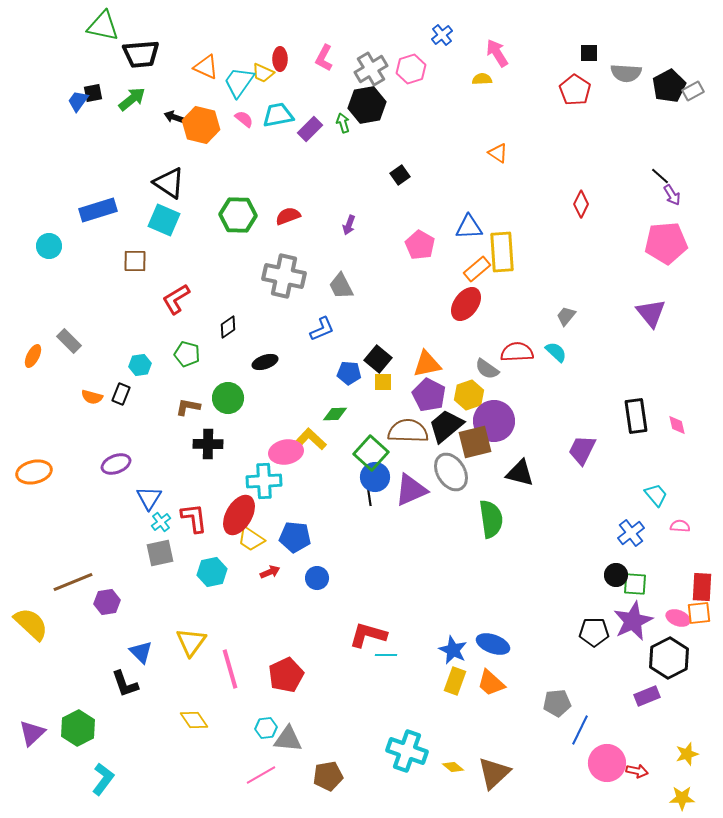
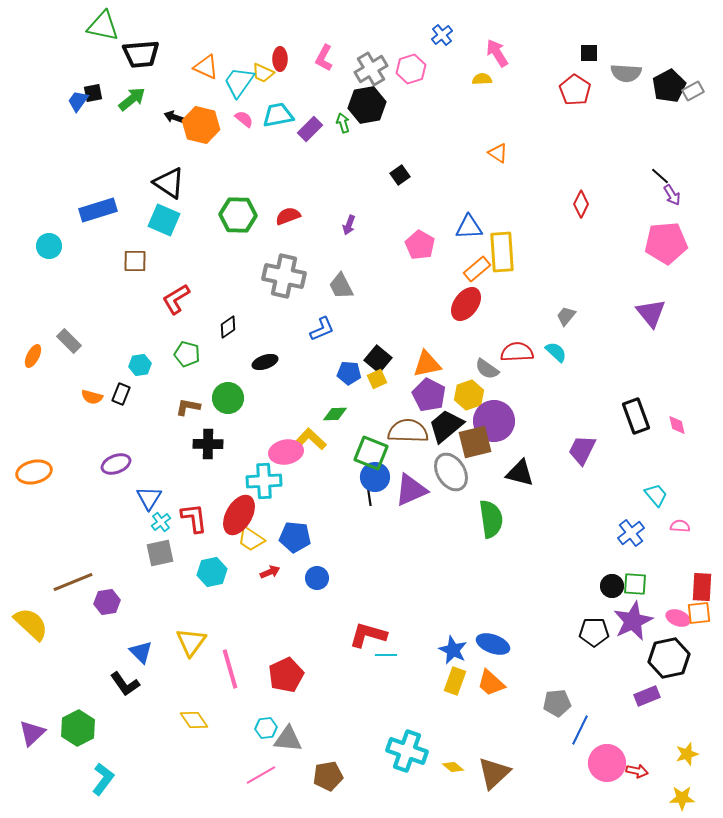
yellow square at (383, 382): moved 6 px left, 3 px up; rotated 24 degrees counterclockwise
black rectangle at (636, 416): rotated 12 degrees counterclockwise
green square at (371, 453): rotated 20 degrees counterclockwise
black circle at (616, 575): moved 4 px left, 11 px down
black hexagon at (669, 658): rotated 15 degrees clockwise
black L-shape at (125, 684): rotated 16 degrees counterclockwise
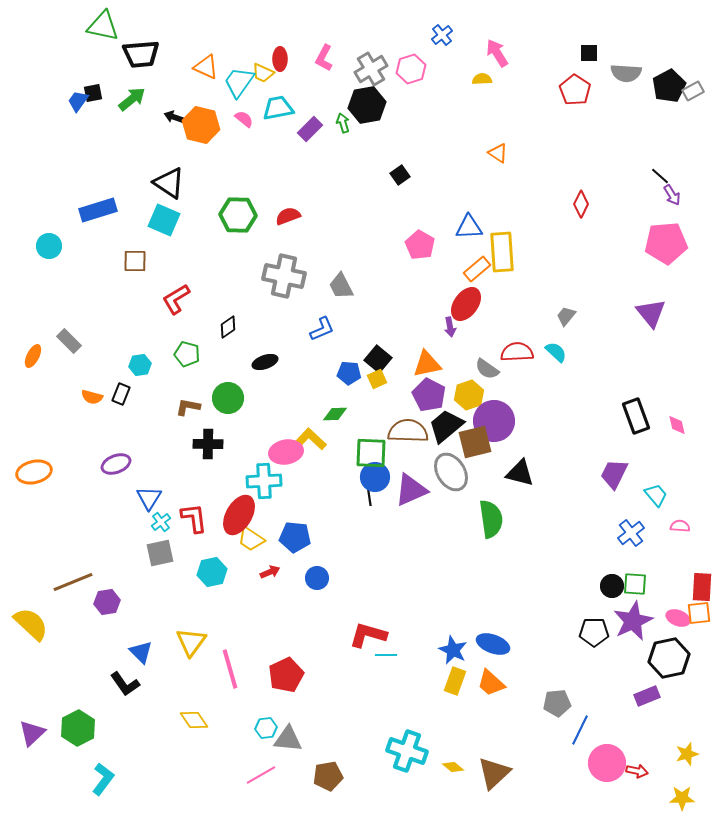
cyan trapezoid at (278, 115): moved 7 px up
purple arrow at (349, 225): moved 101 px right, 102 px down; rotated 30 degrees counterclockwise
purple trapezoid at (582, 450): moved 32 px right, 24 px down
green square at (371, 453): rotated 20 degrees counterclockwise
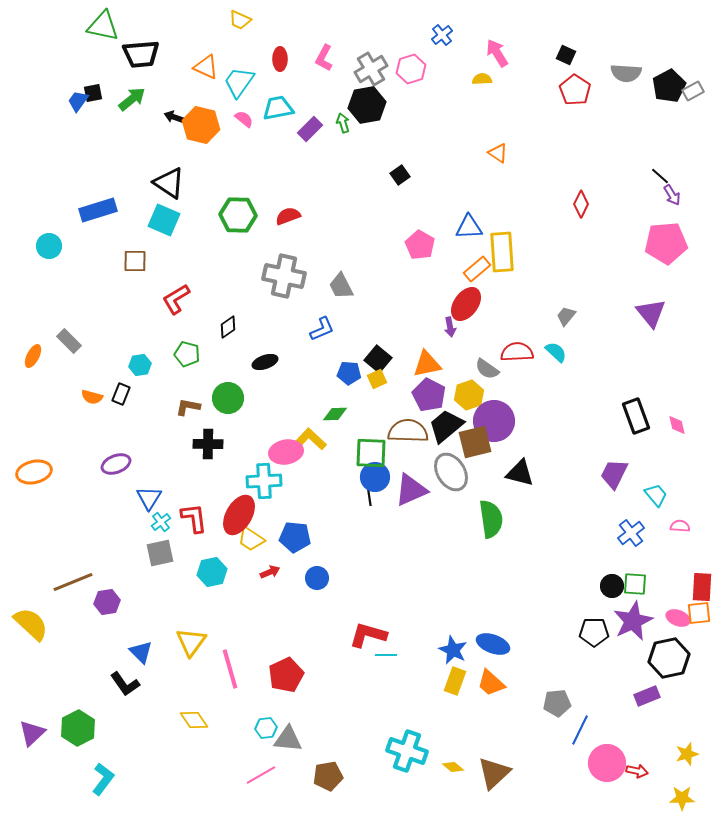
black square at (589, 53): moved 23 px left, 2 px down; rotated 24 degrees clockwise
yellow trapezoid at (263, 73): moved 23 px left, 53 px up
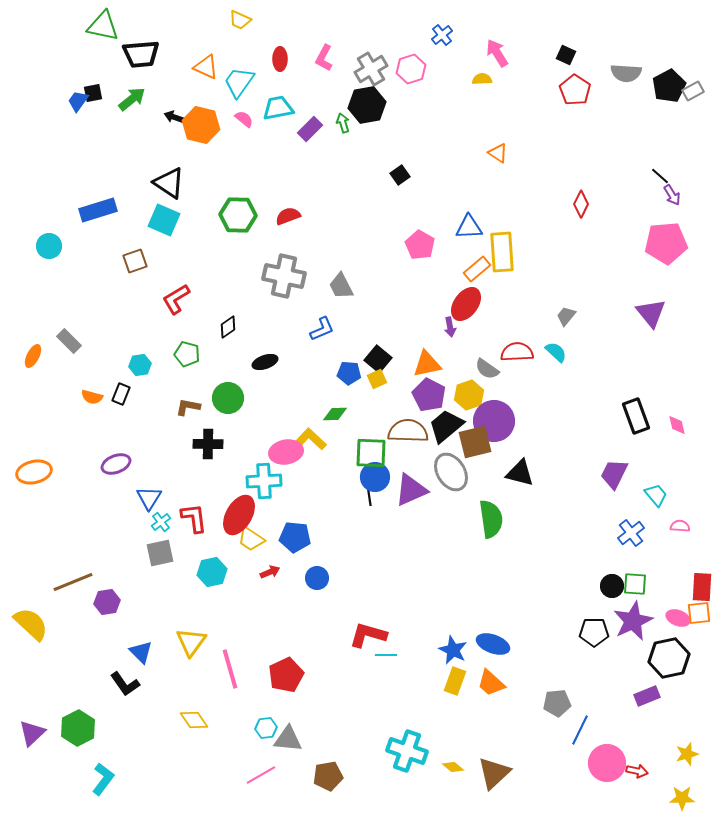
brown square at (135, 261): rotated 20 degrees counterclockwise
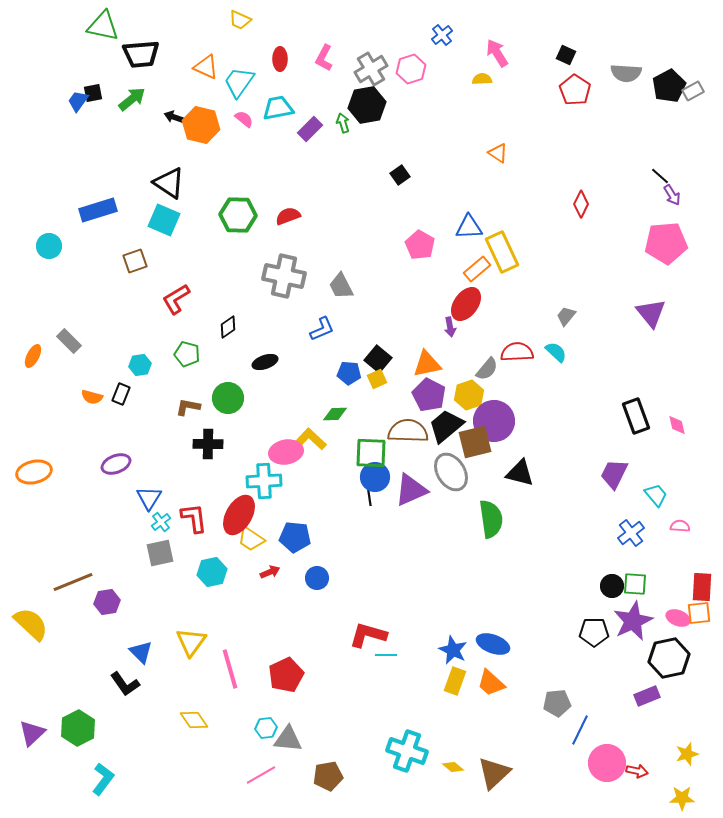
yellow rectangle at (502, 252): rotated 21 degrees counterclockwise
gray semicircle at (487, 369): rotated 85 degrees counterclockwise
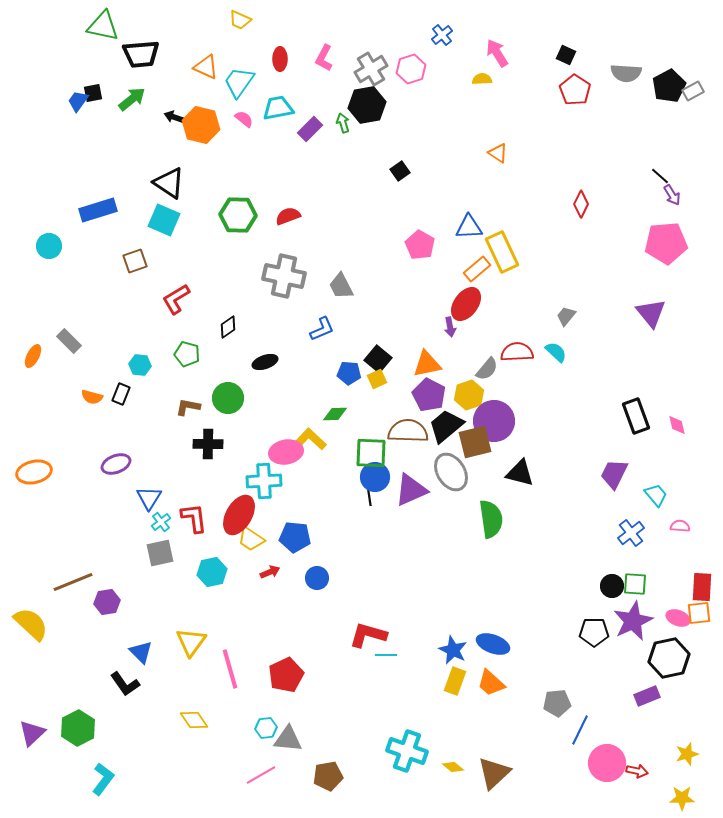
black square at (400, 175): moved 4 px up
cyan hexagon at (140, 365): rotated 15 degrees clockwise
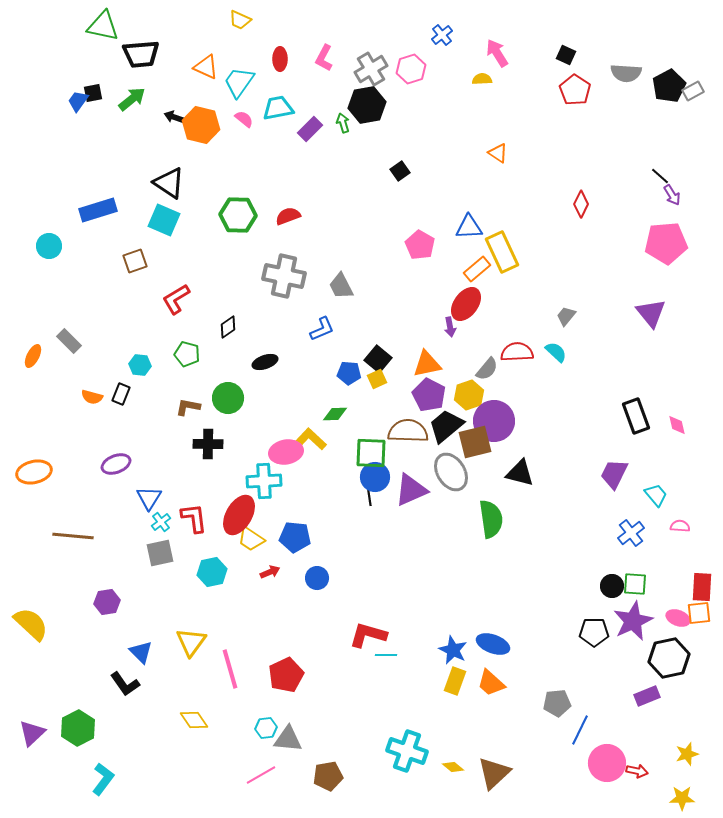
brown line at (73, 582): moved 46 px up; rotated 27 degrees clockwise
